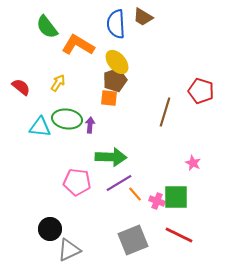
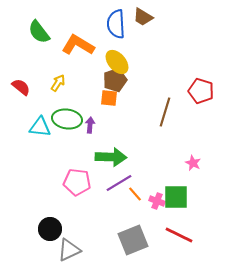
green semicircle: moved 8 px left, 5 px down
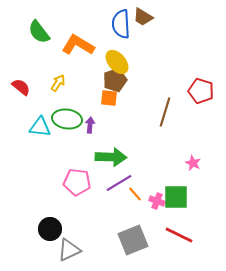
blue semicircle: moved 5 px right
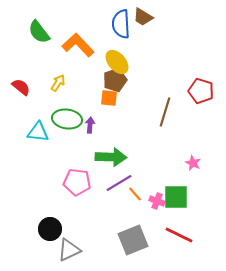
orange L-shape: rotated 16 degrees clockwise
cyan triangle: moved 2 px left, 5 px down
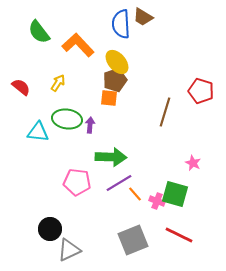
green square: moved 1 px left, 3 px up; rotated 16 degrees clockwise
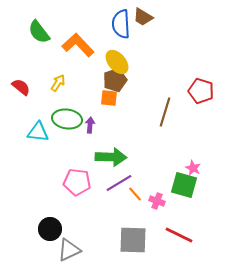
pink star: moved 5 px down
green square: moved 9 px right, 9 px up
gray square: rotated 24 degrees clockwise
